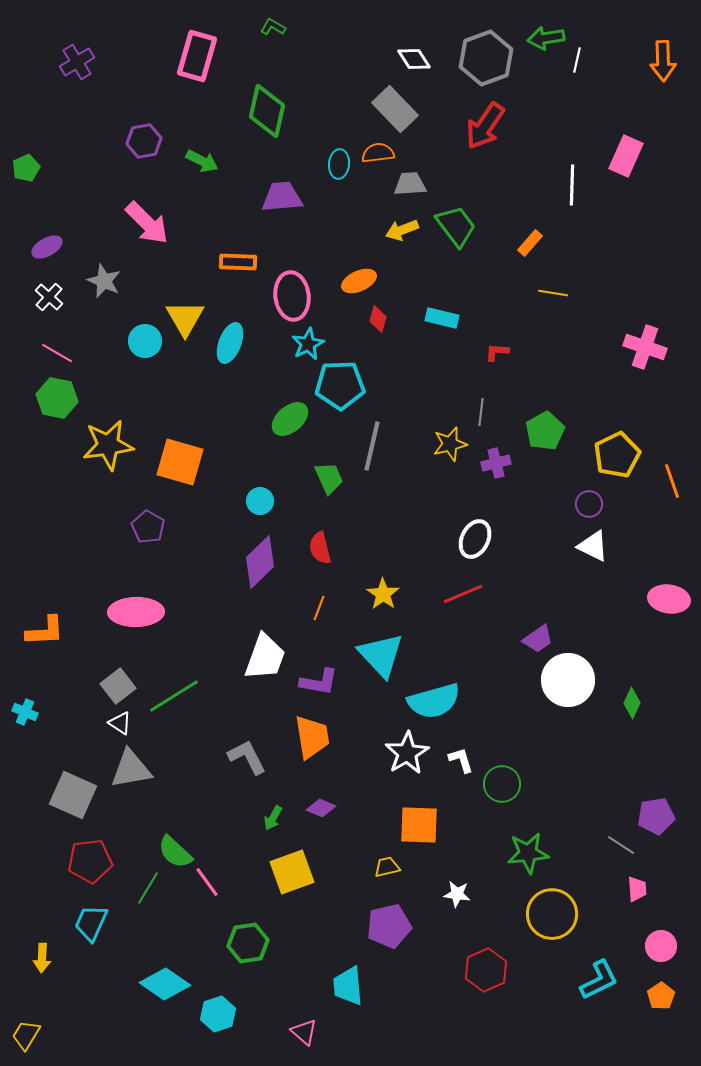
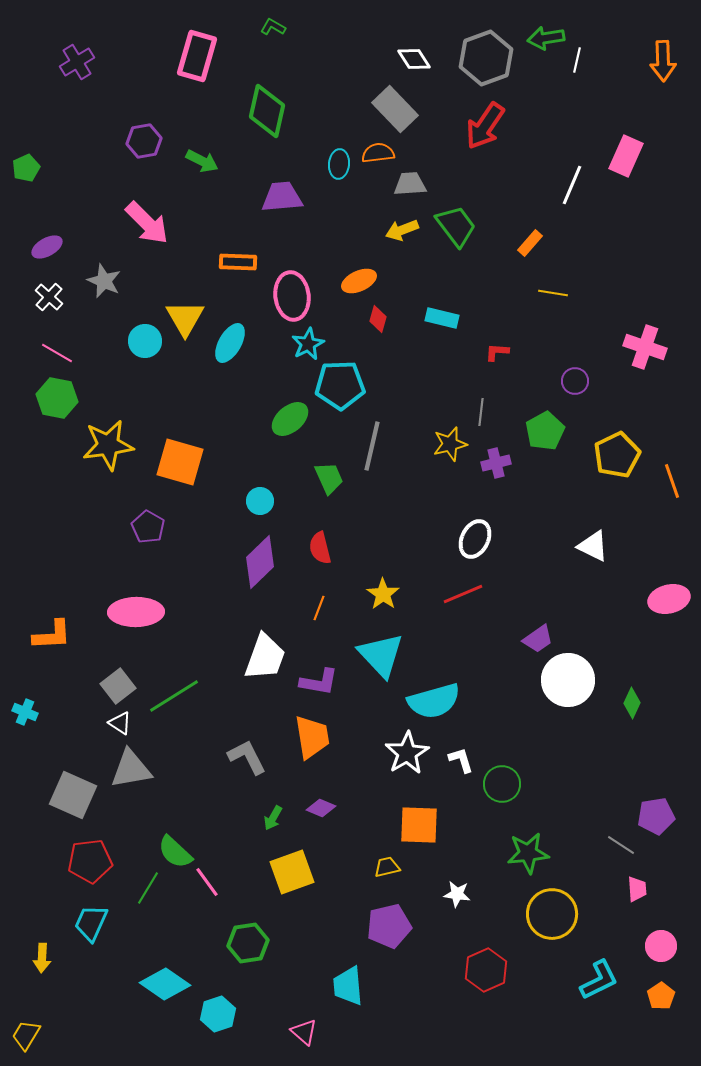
white line at (572, 185): rotated 21 degrees clockwise
cyan ellipse at (230, 343): rotated 9 degrees clockwise
purple circle at (589, 504): moved 14 px left, 123 px up
pink ellipse at (669, 599): rotated 21 degrees counterclockwise
orange L-shape at (45, 631): moved 7 px right, 4 px down
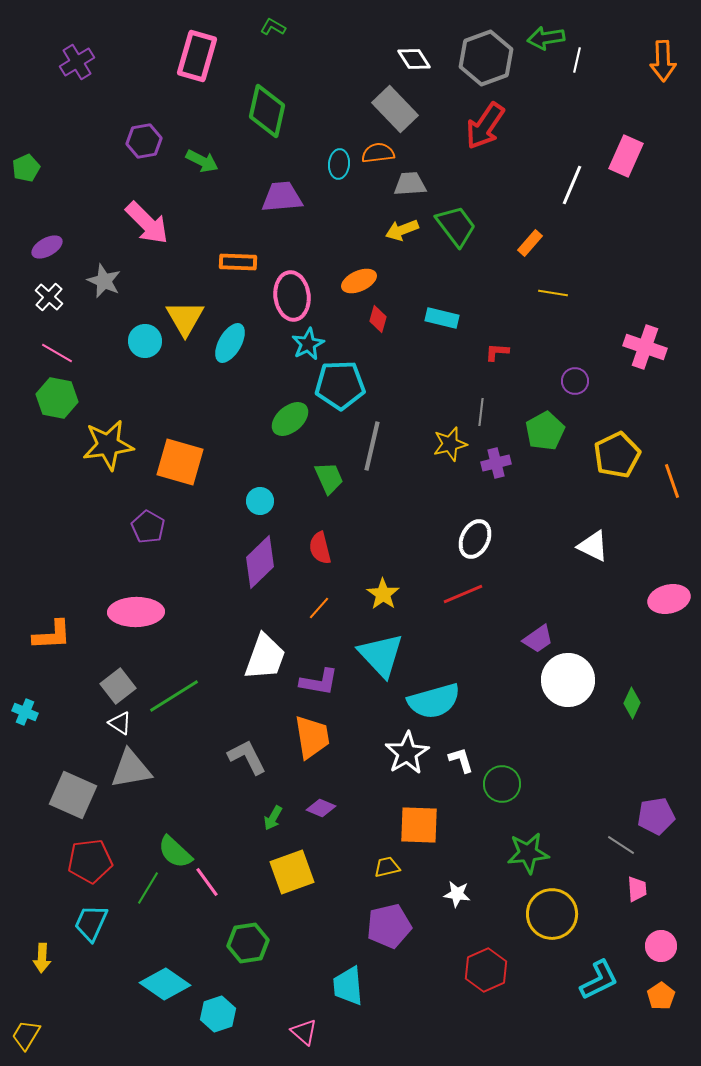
orange line at (319, 608): rotated 20 degrees clockwise
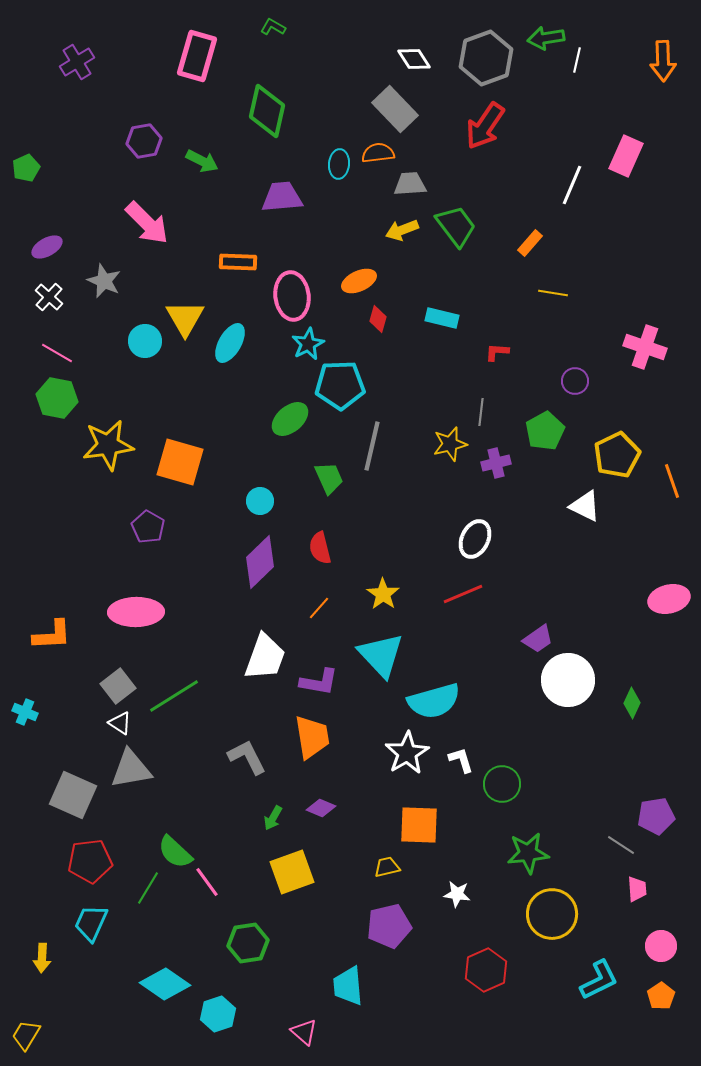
white triangle at (593, 546): moved 8 px left, 40 px up
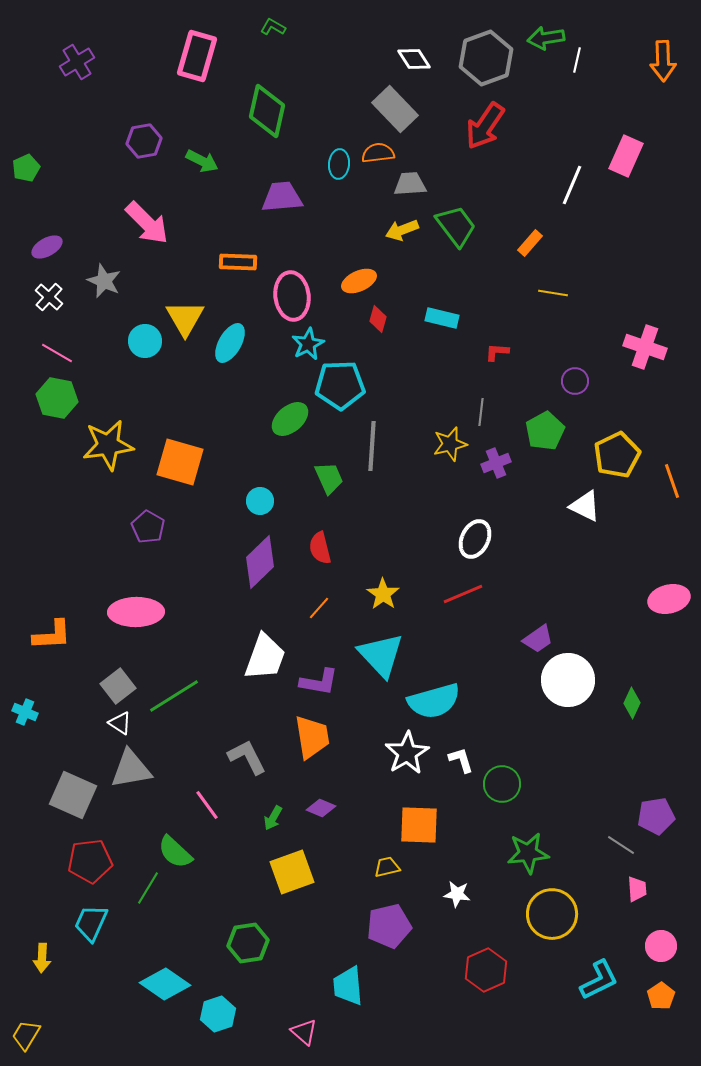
gray line at (372, 446): rotated 9 degrees counterclockwise
purple cross at (496, 463): rotated 8 degrees counterclockwise
pink line at (207, 882): moved 77 px up
